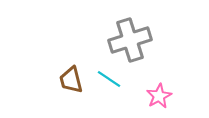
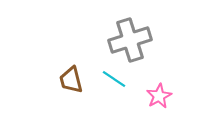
cyan line: moved 5 px right
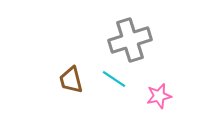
pink star: rotated 15 degrees clockwise
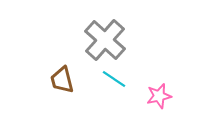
gray cross: moved 25 px left; rotated 30 degrees counterclockwise
brown trapezoid: moved 9 px left
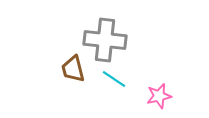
gray cross: rotated 36 degrees counterclockwise
brown trapezoid: moved 11 px right, 11 px up
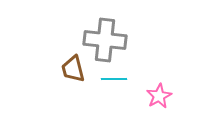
cyan line: rotated 35 degrees counterclockwise
pink star: rotated 15 degrees counterclockwise
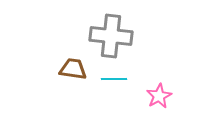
gray cross: moved 6 px right, 4 px up
brown trapezoid: rotated 112 degrees clockwise
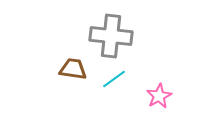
cyan line: rotated 35 degrees counterclockwise
